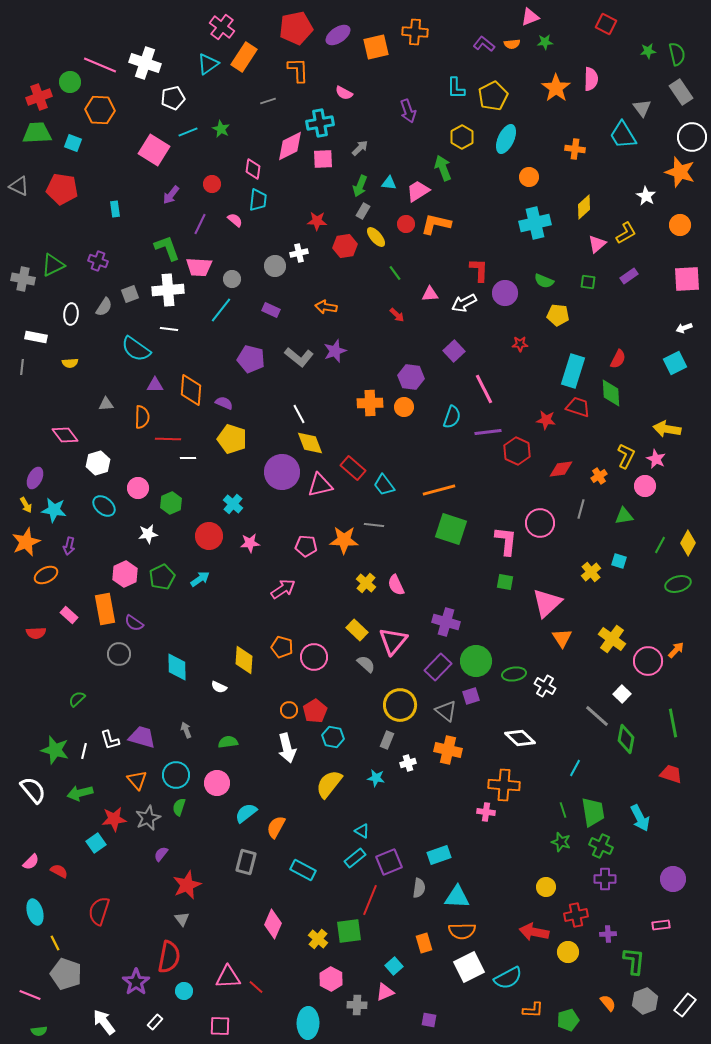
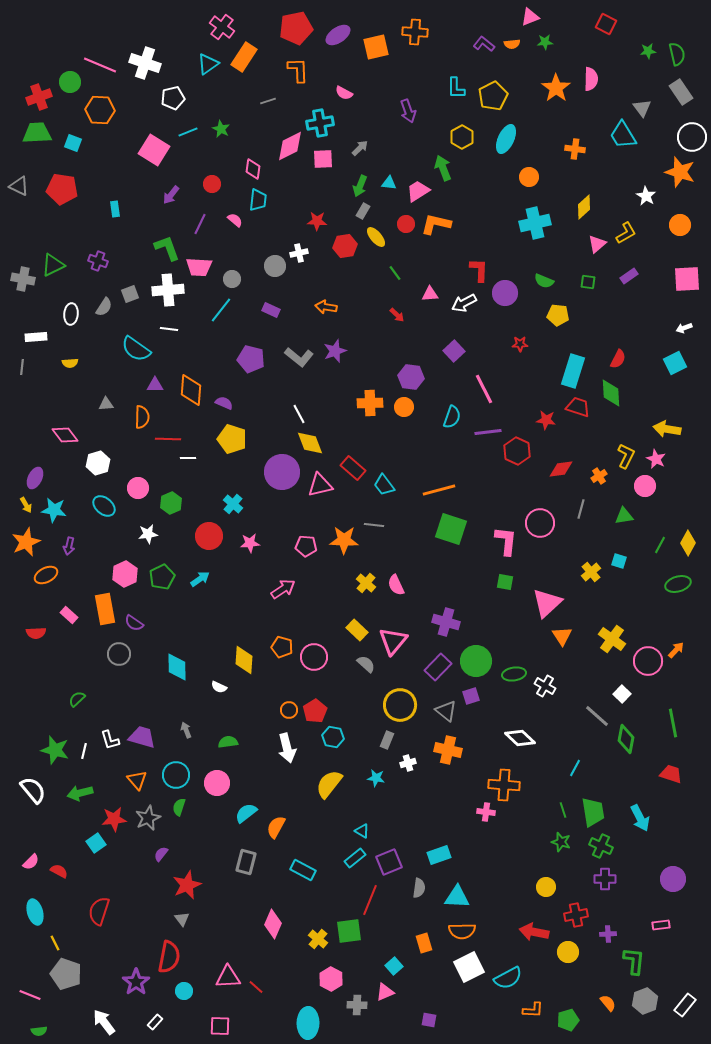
white rectangle at (36, 337): rotated 15 degrees counterclockwise
orange triangle at (562, 638): moved 2 px up
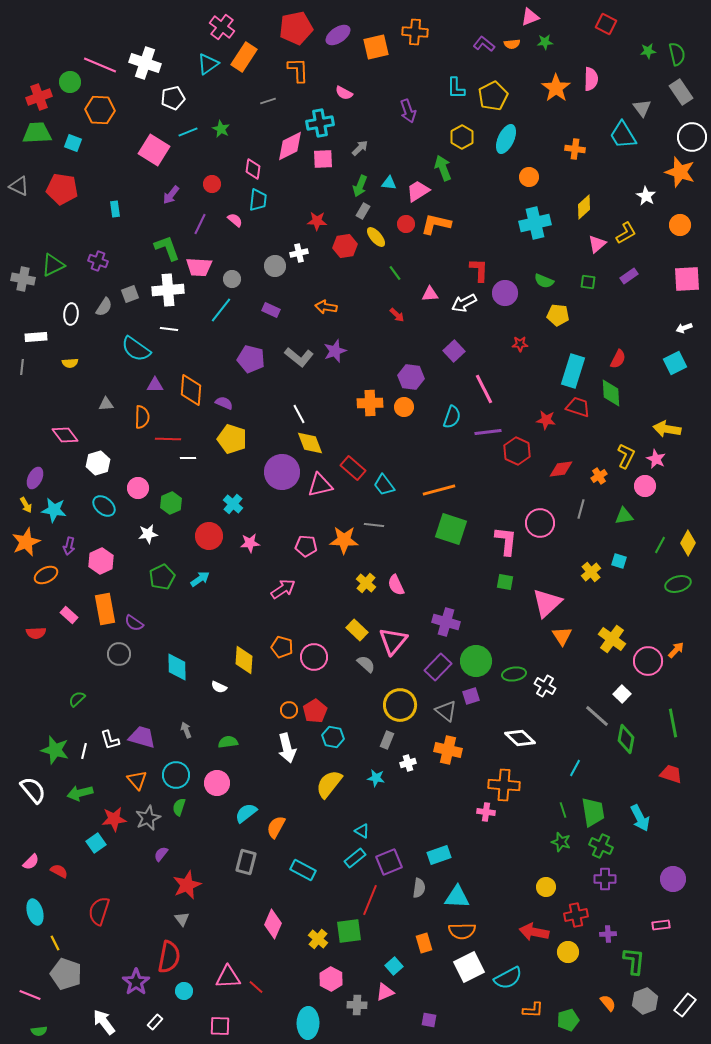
pink hexagon at (125, 574): moved 24 px left, 13 px up
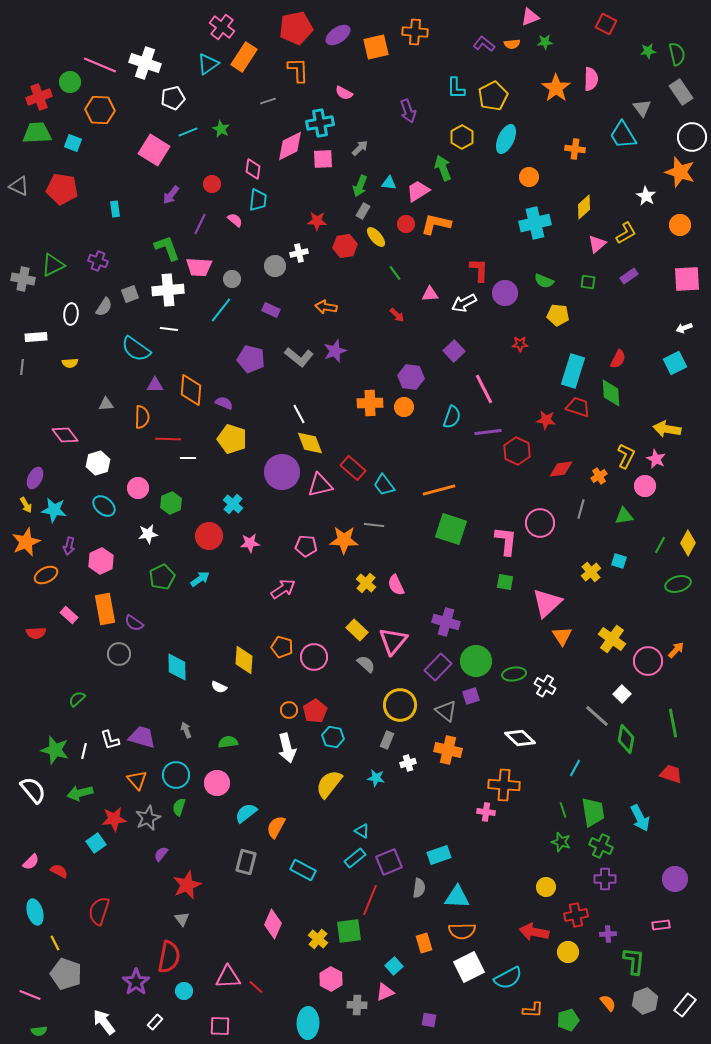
purple circle at (673, 879): moved 2 px right
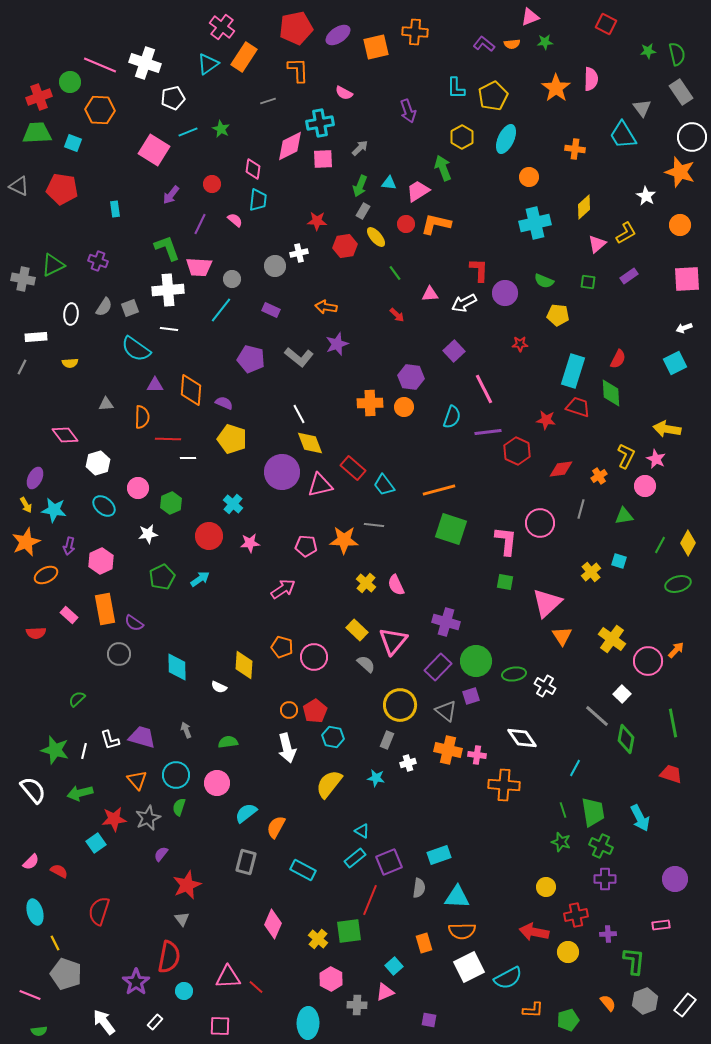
gray square at (130, 294): moved 14 px down
purple star at (335, 351): moved 2 px right, 7 px up
gray line at (22, 367): rotated 21 degrees clockwise
yellow diamond at (244, 660): moved 5 px down
white diamond at (520, 738): moved 2 px right; rotated 12 degrees clockwise
pink cross at (486, 812): moved 9 px left, 57 px up
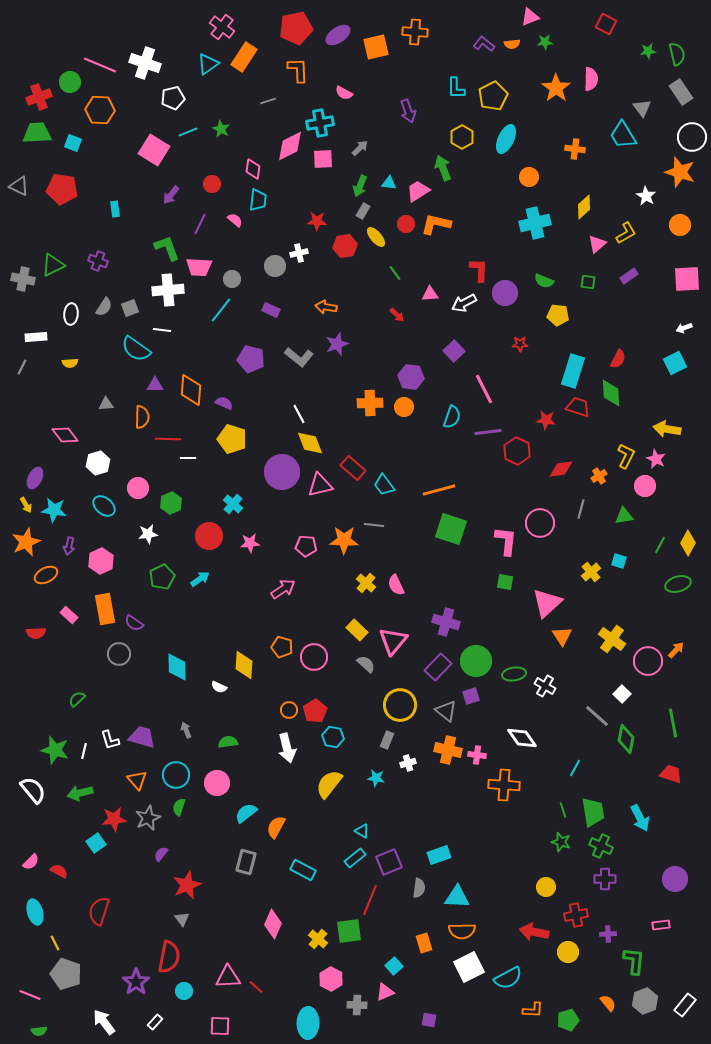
white line at (169, 329): moved 7 px left, 1 px down
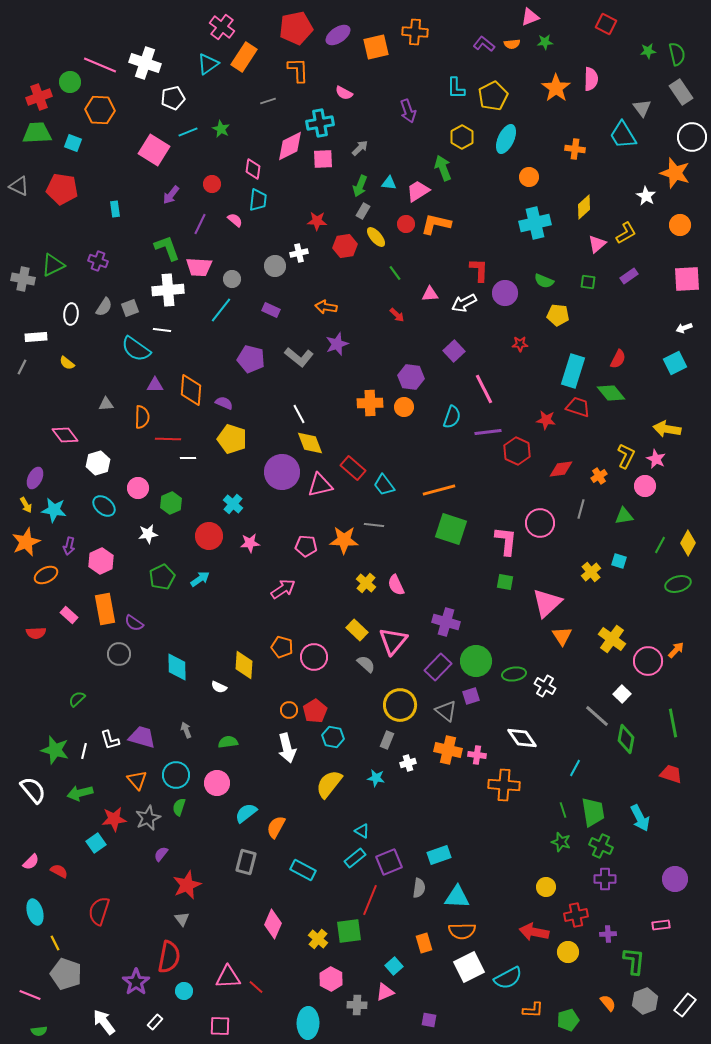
orange star at (680, 172): moved 5 px left, 1 px down
yellow semicircle at (70, 363): moved 3 px left; rotated 42 degrees clockwise
green diamond at (611, 393): rotated 36 degrees counterclockwise
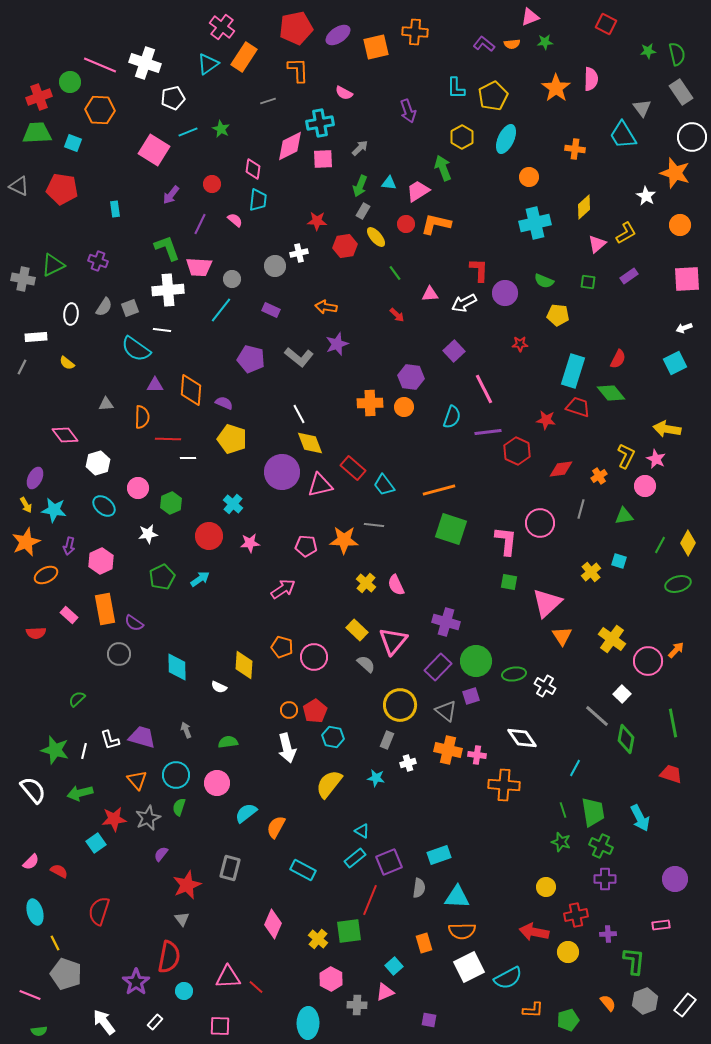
green square at (505, 582): moved 4 px right
gray rectangle at (246, 862): moved 16 px left, 6 px down
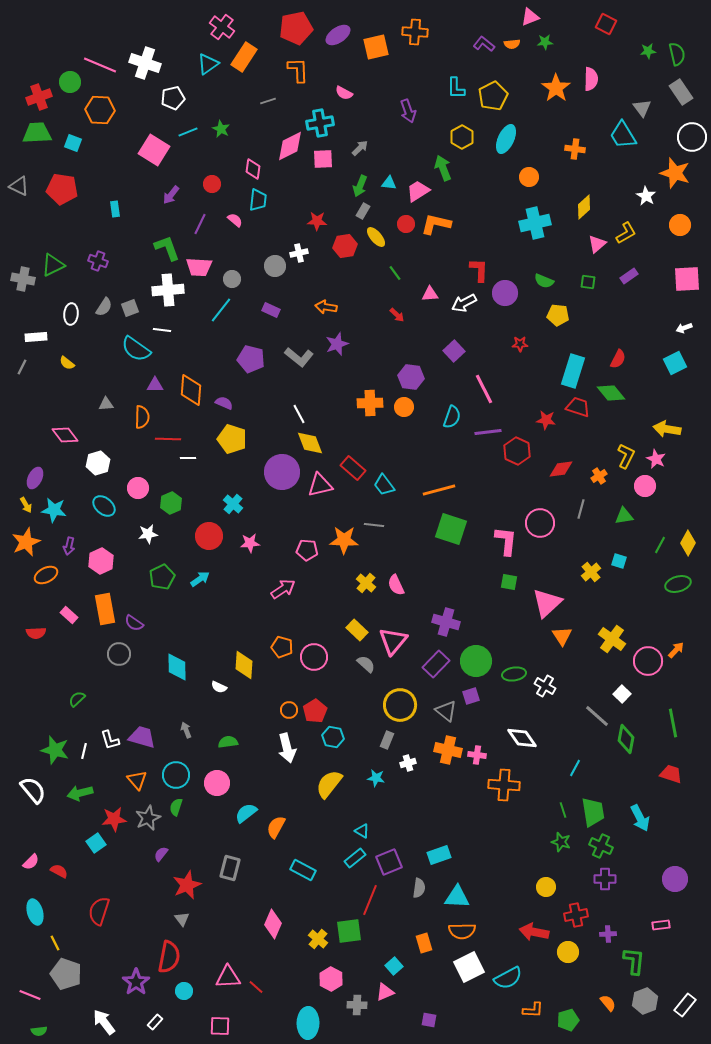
pink pentagon at (306, 546): moved 1 px right, 4 px down
purple rectangle at (438, 667): moved 2 px left, 3 px up
green semicircle at (179, 807): moved 3 px left
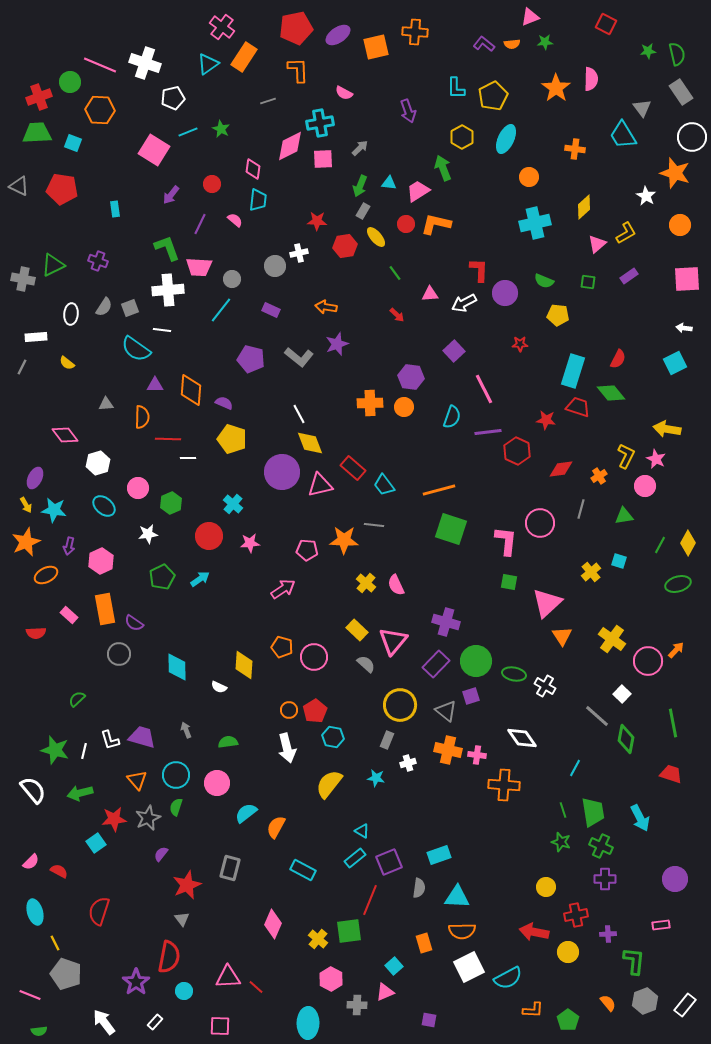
white arrow at (684, 328): rotated 28 degrees clockwise
green ellipse at (514, 674): rotated 20 degrees clockwise
green pentagon at (568, 1020): rotated 20 degrees counterclockwise
